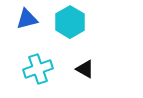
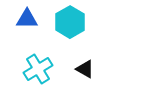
blue triangle: rotated 15 degrees clockwise
cyan cross: rotated 12 degrees counterclockwise
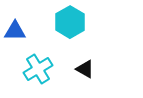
blue triangle: moved 12 px left, 12 px down
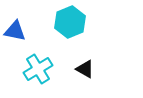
cyan hexagon: rotated 8 degrees clockwise
blue triangle: rotated 10 degrees clockwise
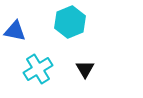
black triangle: rotated 30 degrees clockwise
